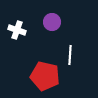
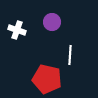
red pentagon: moved 2 px right, 3 px down
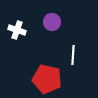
white line: moved 3 px right
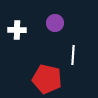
purple circle: moved 3 px right, 1 px down
white cross: rotated 18 degrees counterclockwise
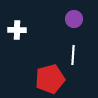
purple circle: moved 19 px right, 4 px up
red pentagon: moved 3 px right; rotated 28 degrees counterclockwise
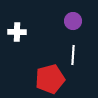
purple circle: moved 1 px left, 2 px down
white cross: moved 2 px down
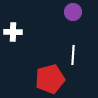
purple circle: moved 9 px up
white cross: moved 4 px left
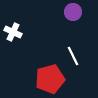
white cross: rotated 24 degrees clockwise
white line: moved 1 px down; rotated 30 degrees counterclockwise
